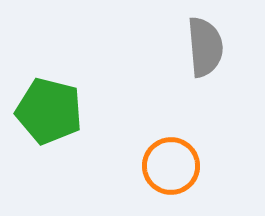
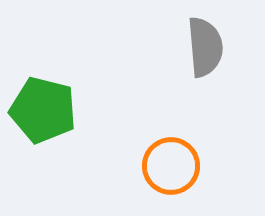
green pentagon: moved 6 px left, 1 px up
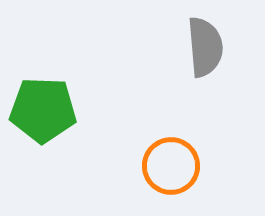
green pentagon: rotated 12 degrees counterclockwise
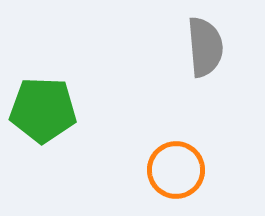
orange circle: moved 5 px right, 4 px down
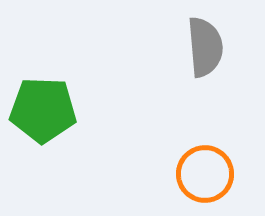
orange circle: moved 29 px right, 4 px down
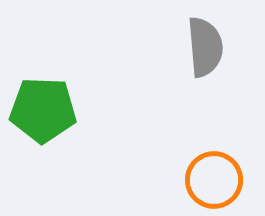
orange circle: moved 9 px right, 6 px down
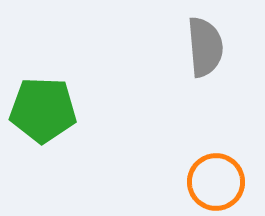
orange circle: moved 2 px right, 2 px down
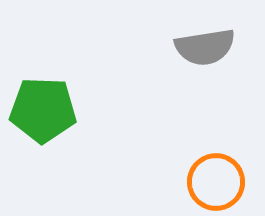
gray semicircle: rotated 86 degrees clockwise
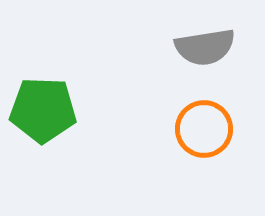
orange circle: moved 12 px left, 53 px up
